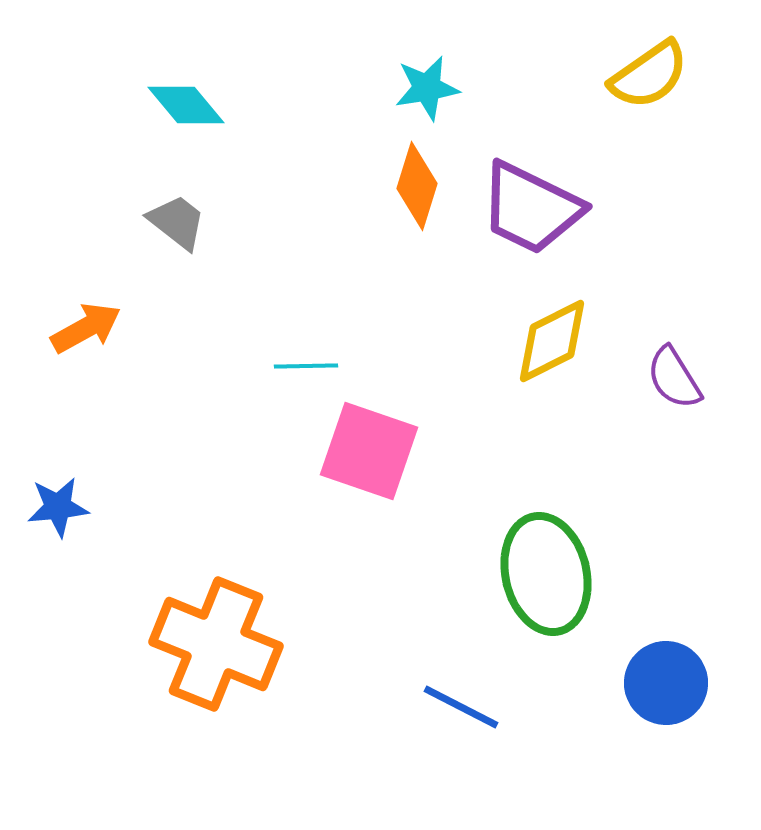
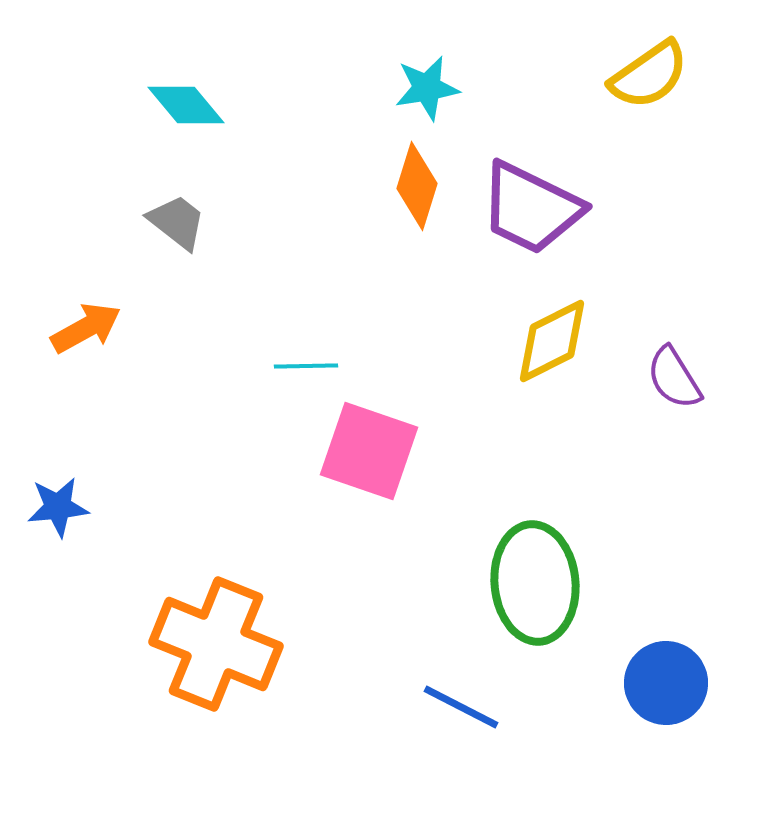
green ellipse: moved 11 px left, 9 px down; rotated 8 degrees clockwise
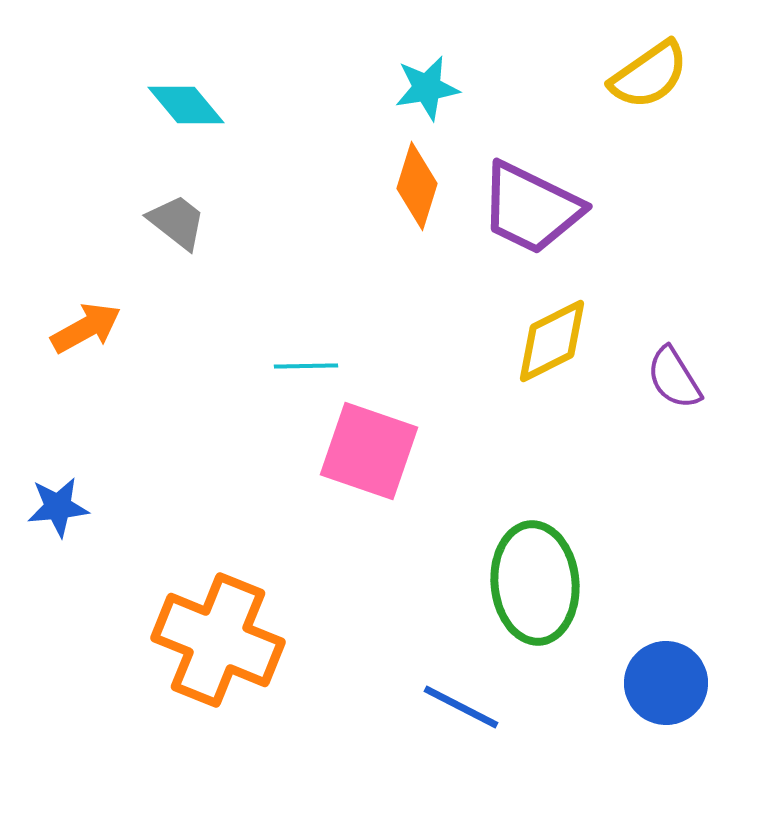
orange cross: moved 2 px right, 4 px up
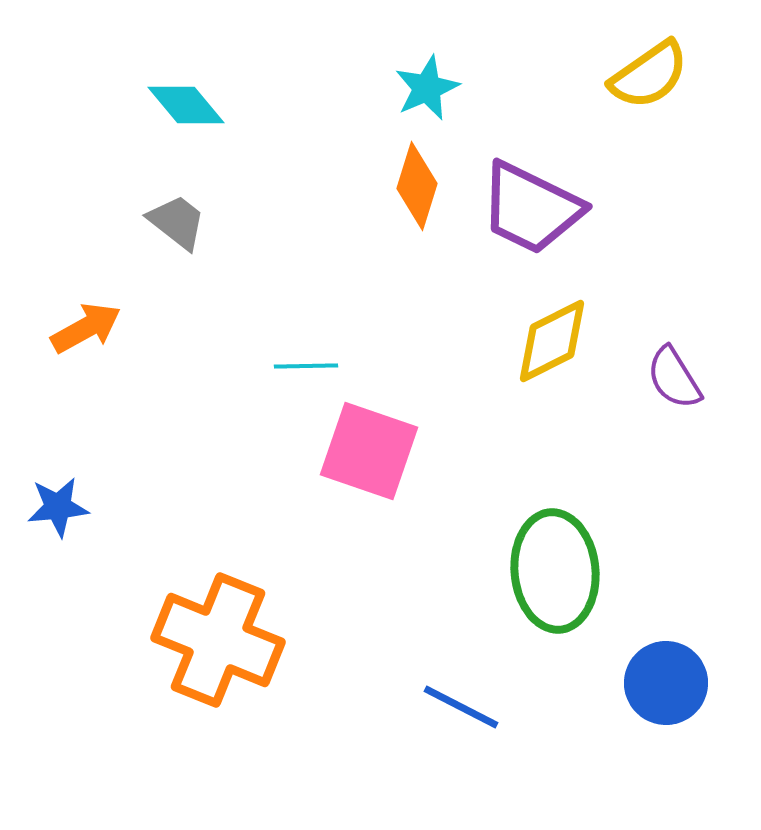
cyan star: rotated 14 degrees counterclockwise
green ellipse: moved 20 px right, 12 px up
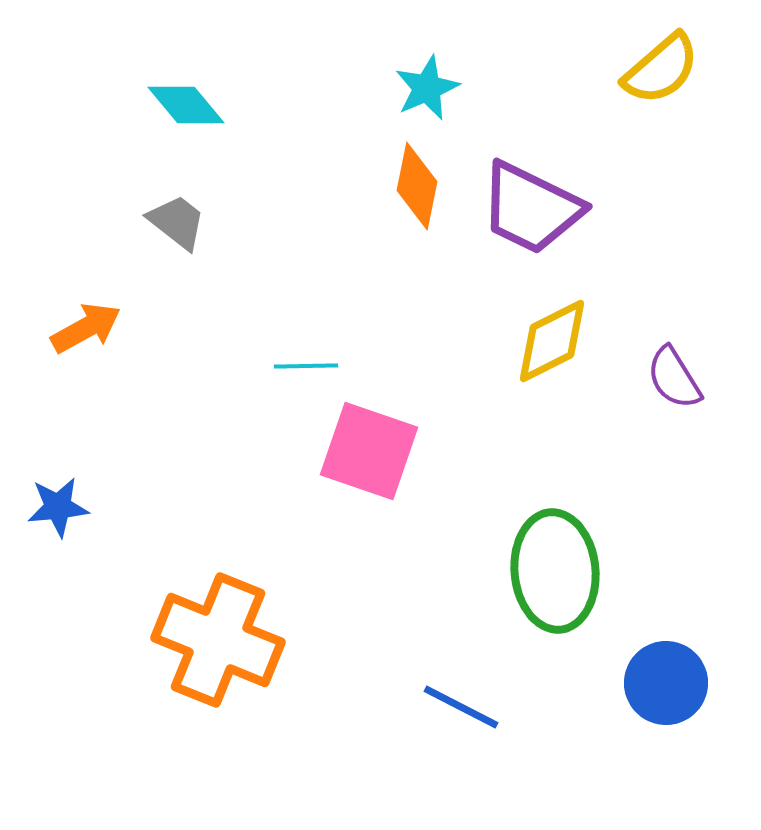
yellow semicircle: moved 12 px right, 6 px up; rotated 6 degrees counterclockwise
orange diamond: rotated 6 degrees counterclockwise
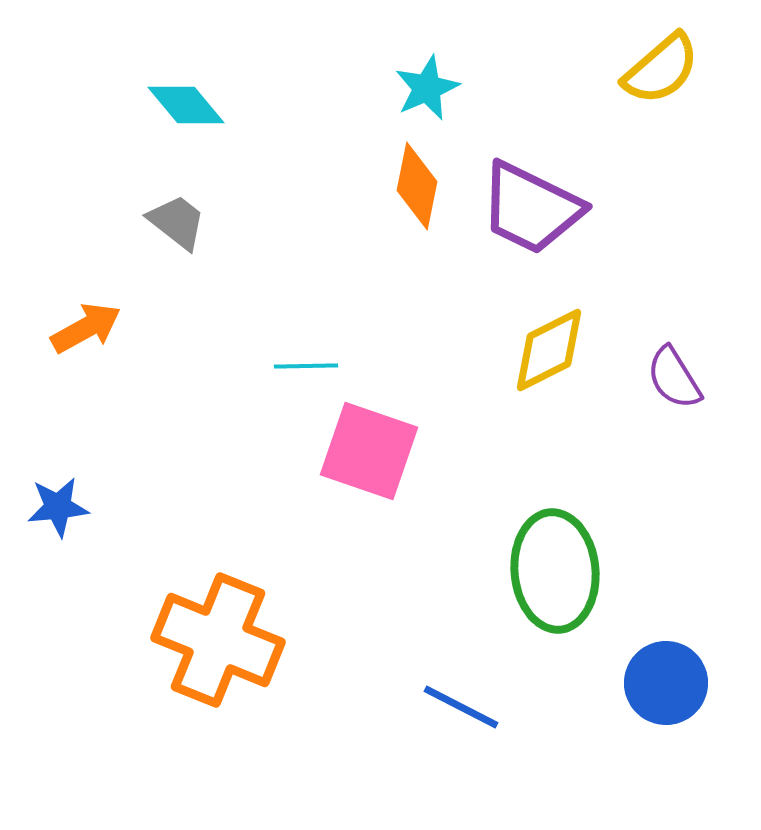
yellow diamond: moved 3 px left, 9 px down
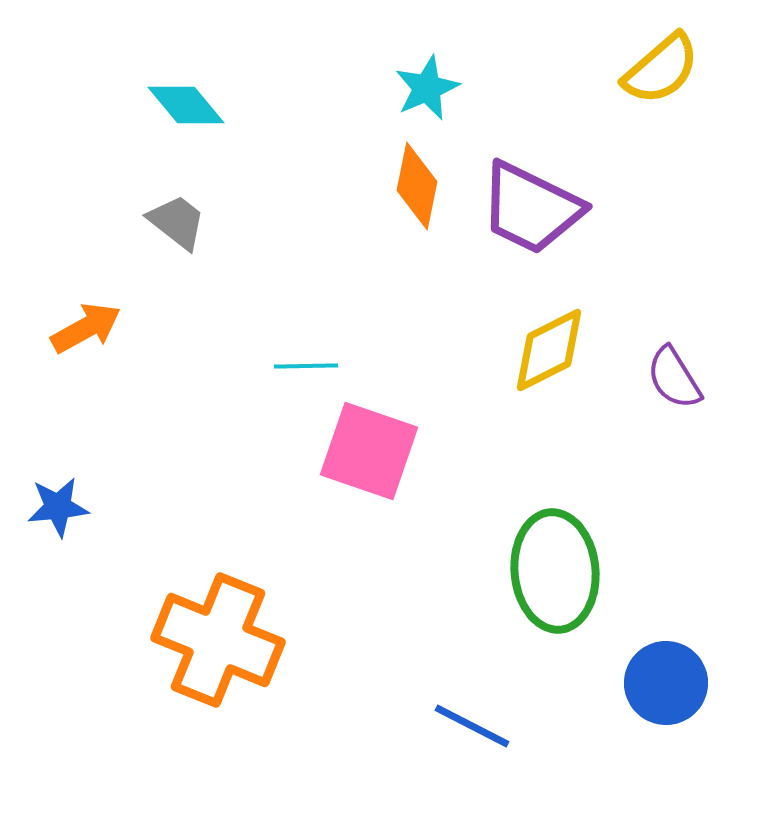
blue line: moved 11 px right, 19 px down
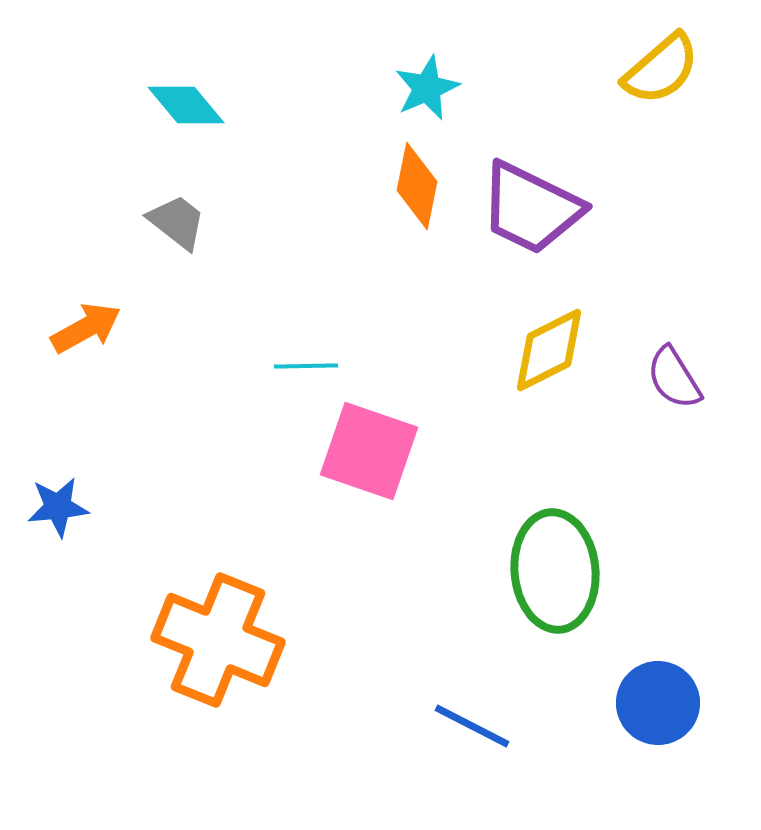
blue circle: moved 8 px left, 20 px down
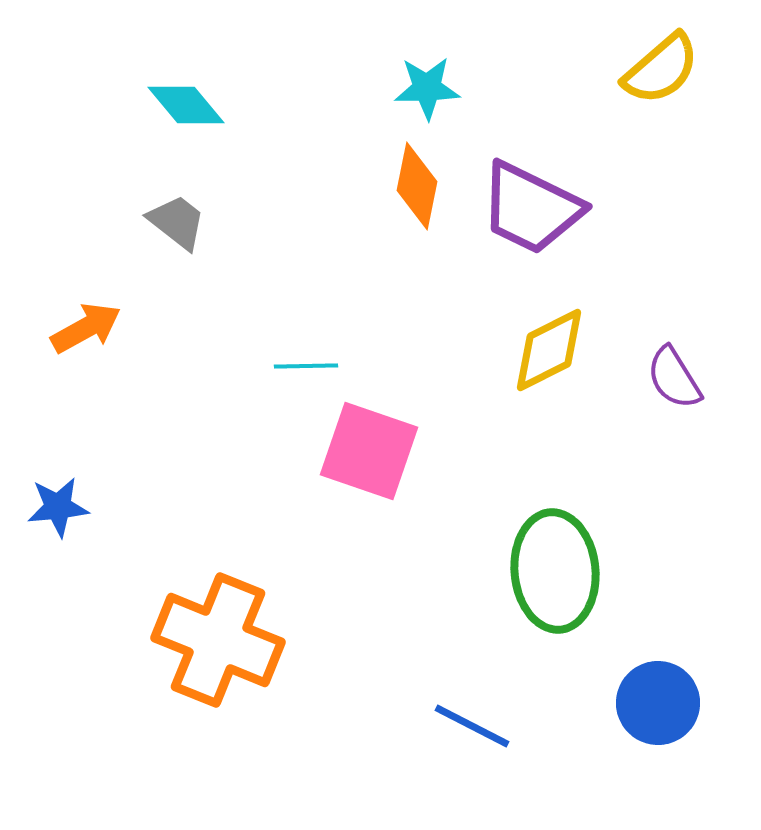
cyan star: rotated 22 degrees clockwise
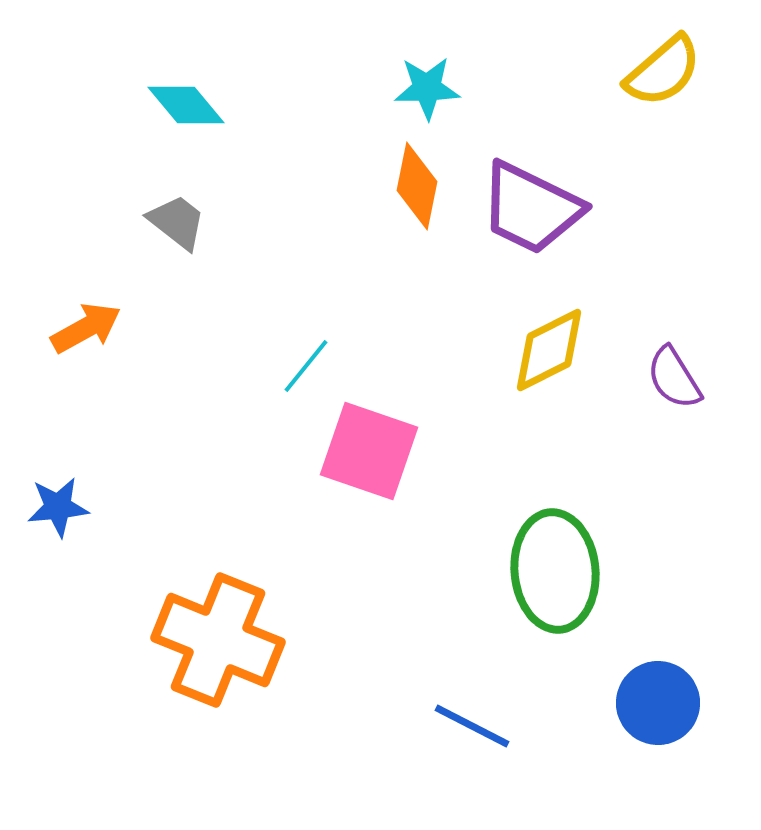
yellow semicircle: moved 2 px right, 2 px down
cyan line: rotated 50 degrees counterclockwise
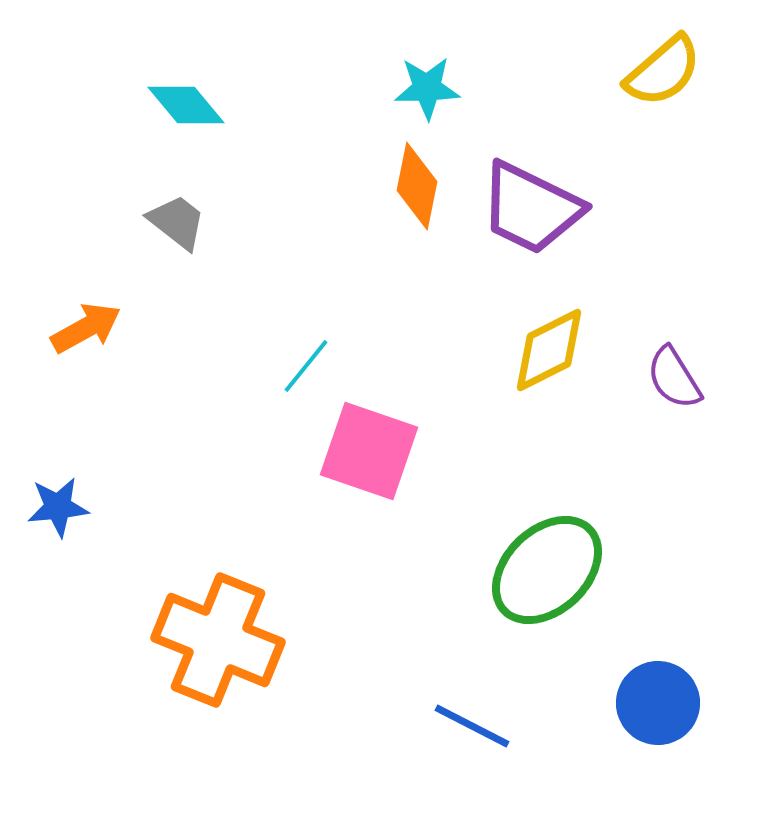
green ellipse: moved 8 px left, 1 px up; rotated 51 degrees clockwise
